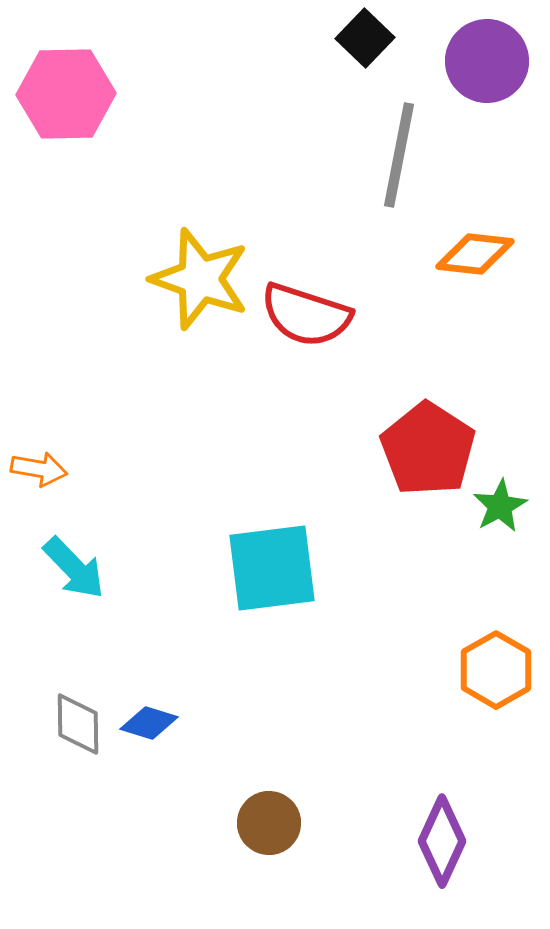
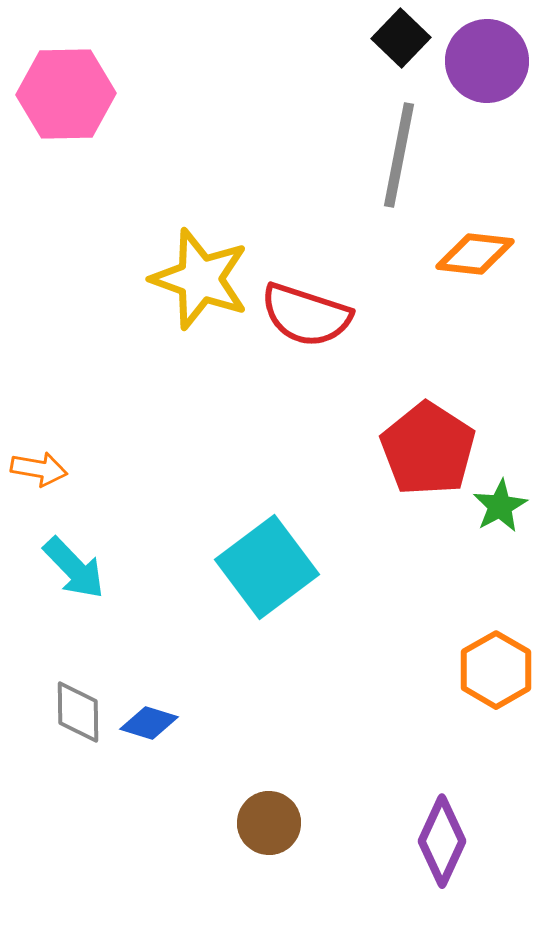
black square: moved 36 px right
cyan square: moved 5 px left, 1 px up; rotated 30 degrees counterclockwise
gray diamond: moved 12 px up
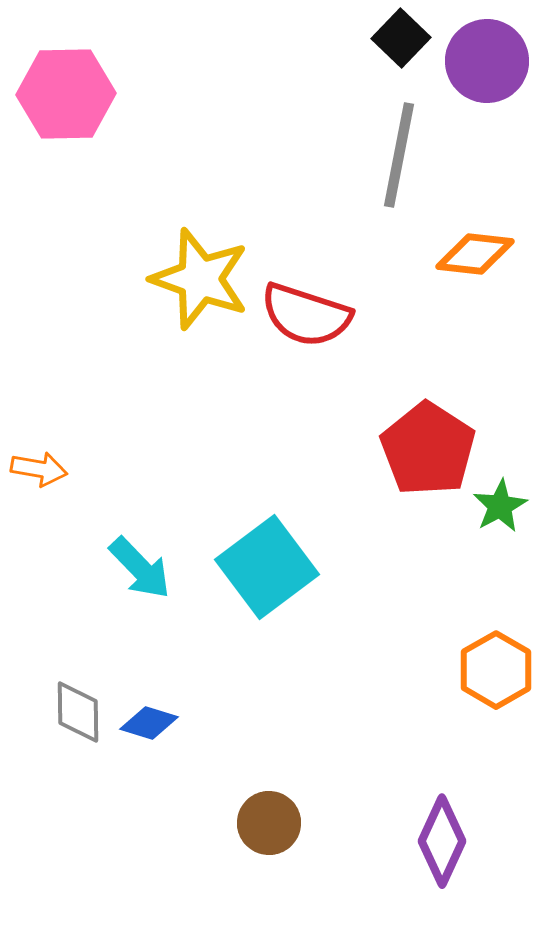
cyan arrow: moved 66 px right
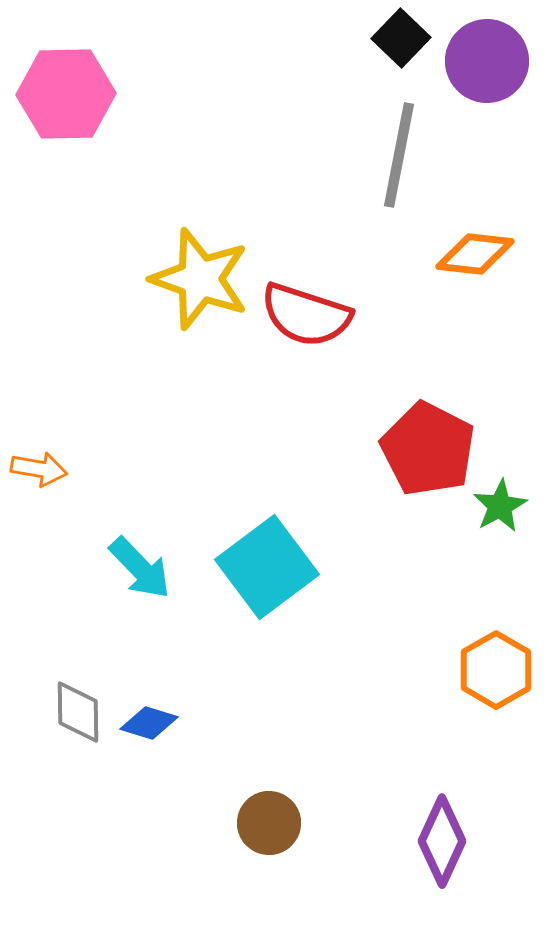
red pentagon: rotated 6 degrees counterclockwise
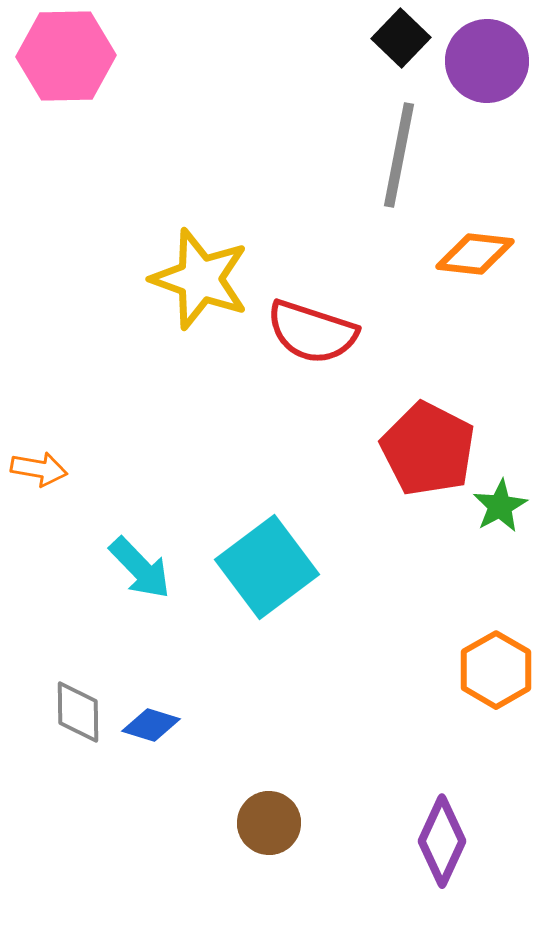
pink hexagon: moved 38 px up
red semicircle: moved 6 px right, 17 px down
blue diamond: moved 2 px right, 2 px down
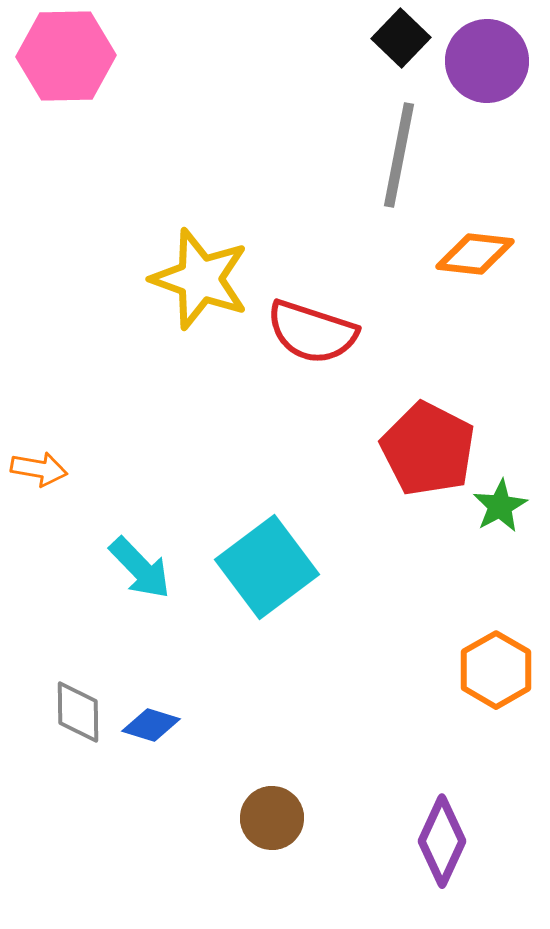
brown circle: moved 3 px right, 5 px up
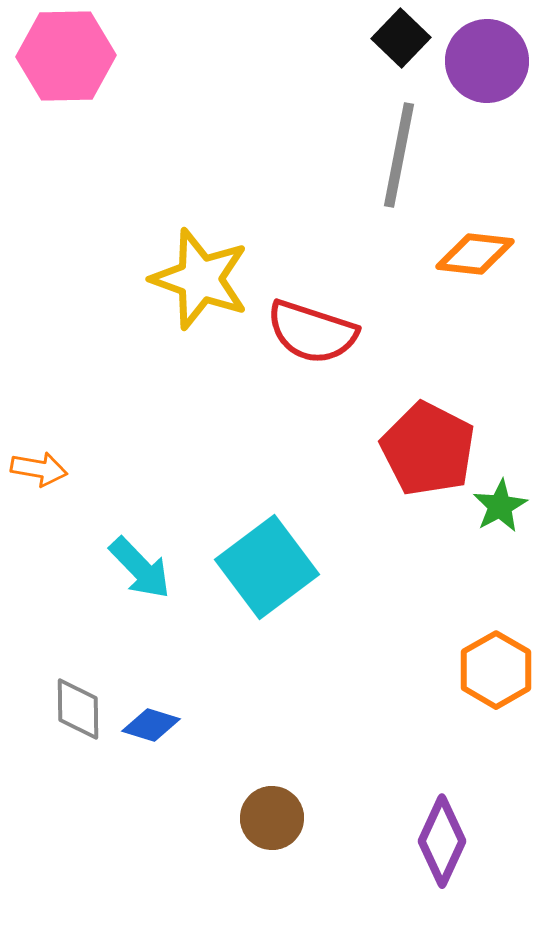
gray diamond: moved 3 px up
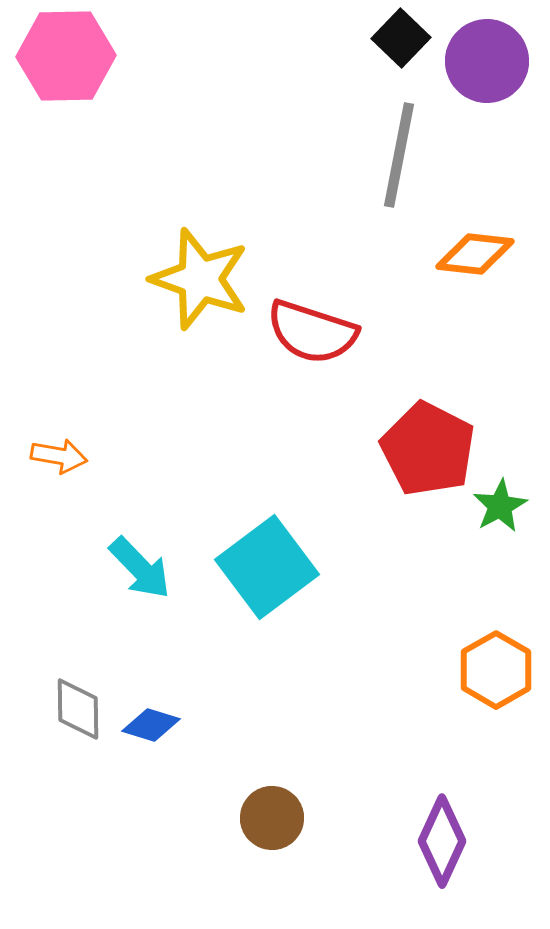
orange arrow: moved 20 px right, 13 px up
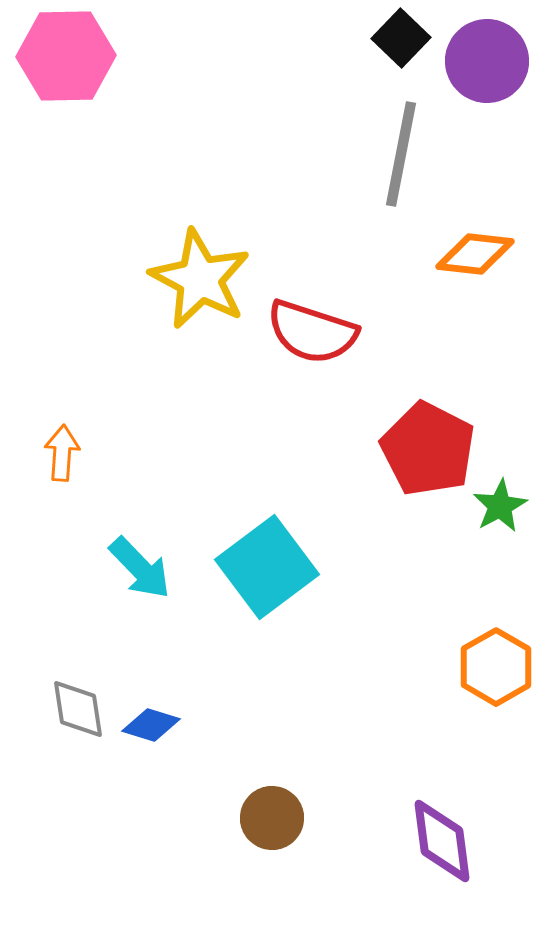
gray line: moved 2 px right, 1 px up
yellow star: rotated 8 degrees clockwise
orange arrow: moved 3 px right, 3 px up; rotated 96 degrees counterclockwise
orange hexagon: moved 3 px up
gray diamond: rotated 8 degrees counterclockwise
purple diamond: rotated 32 degrees counterclockwise
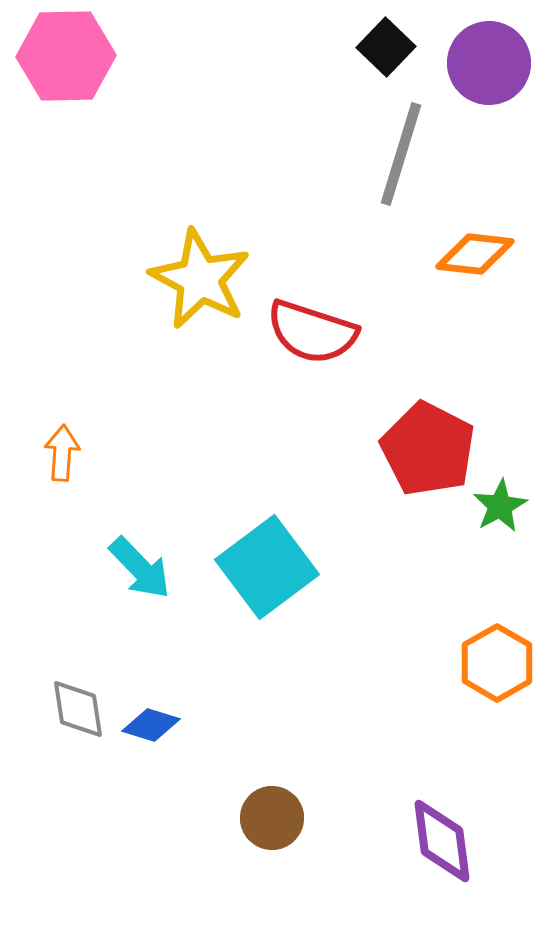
black square: moved 15 px left, 9 px down
purple circle: moved 2 px right, 2 px down
gray line: rotated 6 degrees clockwise
orange hexagon: moved 1 px right, 4 px up
